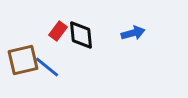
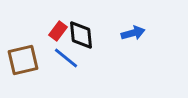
blue line: moved 19 px right, 9 px up
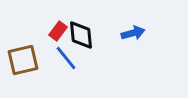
blue line: rotated 12 degrees clockwise
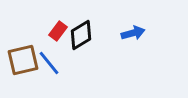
black diamond: rotated 64 degrees clockwise
blue line: moved 17 px left, 5 px down
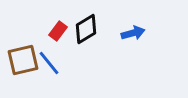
black diamond: moved 5 px right, 6 px up
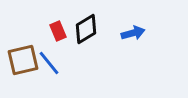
red rectangle: rotated 60 degrees counterclockwise
